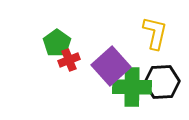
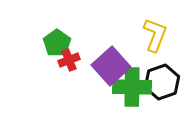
yellow L-shape: moved 2 px down; rotated 8 degrees clockwise
black hexagon: rotated 16 degrees counterclockwise
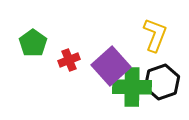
green pentagon: moved 24 px left
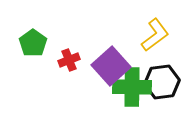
yellow L-shape: rotated 32 degrees clockwise
black hexagon: rotated 12 degrees clockwise
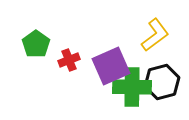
green pentagon: moved 3 px right, 1 px down
purple square: rotated 18 degrees clockwise
black hexagon: rotated 8 degrees counterclockwise
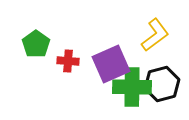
red cross: moved 1 px left, 1 px down; rotated 25 degrees clockwise
purple square: moved 2 px up
black hexagon: moved 2 px down
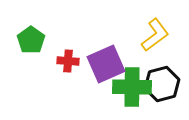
green pentagon: moved 5 px left, 4 px up
purple square: moved 5 px left
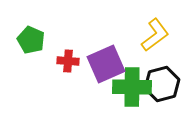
green pentagon: rotated 12 degrees counterclockwise
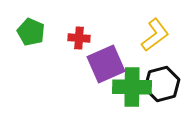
green pentagon: moved 8 px up
red cross: moved 11 px right, 23 px up
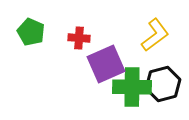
black hexagon: moved 1 px right
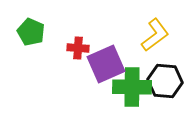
red cross: moved 1 px left, 10 px down
black hexagon: moved 2 px right, 3 px up; rotated 20 degrees clockwise
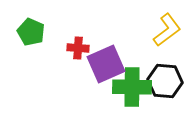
yellow L-shape: moved 12 px right, 5 px up
